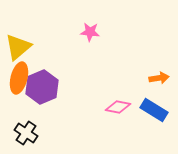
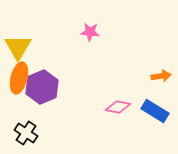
yellow triangle: rotated 20 degrees counterclockwise
orange arrow: moved 2 px right, 2 px up
blue rectangle: moved 1 px right, 1 px down
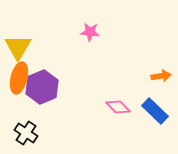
pink diamond: rotated 35 degrees clockwise
blue rectangle: rotated 12 degrees clockwise
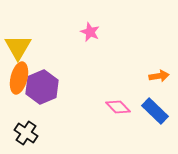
pink star: rotated 18 degrees clockwise
orange arrow: moved 2 px left
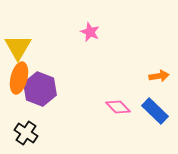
purple hexagon: moved 2 px left, 2 px down; rotated 16 degrees counterclockwise
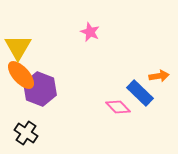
orange ellipse: moved 2 px right, 3 px up; rotated 56 degrees counterclockwise
blue rectangle: moved 15 px left, 18 px up
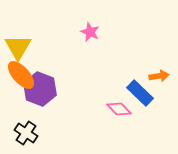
pink diamond: moved 1 px right, 2 px down
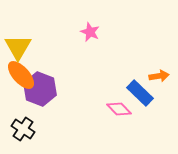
black cross: moved 3 px left, 4 px up
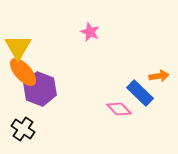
orange ellipse: moved 2 px right, 3 px up
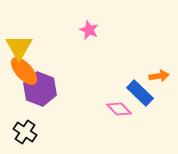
pink star: moved 1 px left, 2 px up
yellow triangle: moved 1 px right
orange ellipse: moved 1 px right, 1 px up
black cross: moved 2 px right, 3 px down
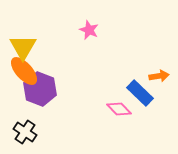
yellow triangle: moved 4 px right
